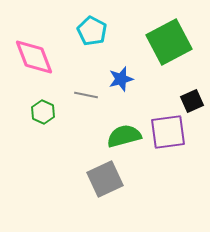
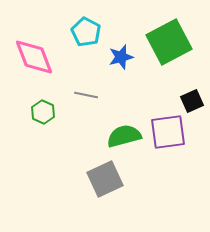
cyan pentagon: moved 6 px left, 1 px down
blue star: moved 22 px up
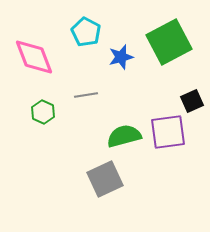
gray line: rotated 20 degrees counterclockwise
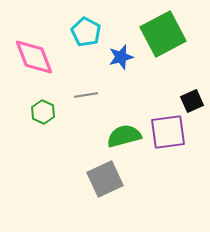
green square: moved 6 px left, 8 px up
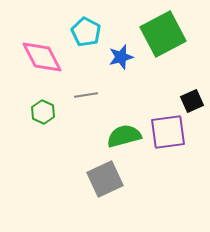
pink diamond: moved 8 px right; rotated 6 degrees counterclockwise
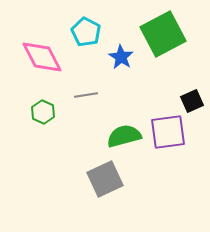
blue star: rotated 25 degrees counterclockwise
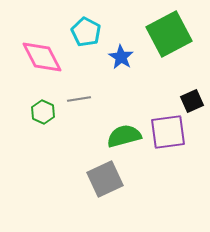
green square: moved 6 px right
gray line: moved 7 px left, 4 px down
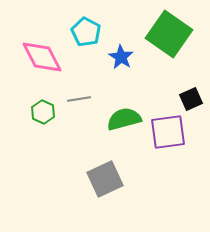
green square: rotated 27 degrees counterclockwise
black square: moved 1 px left, 2 px up
green semicircle: moved 17 px up
